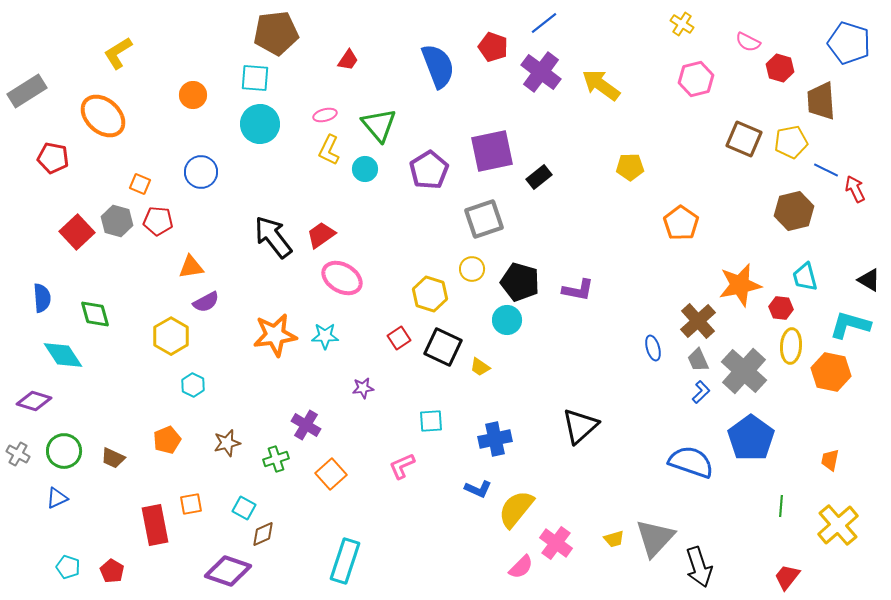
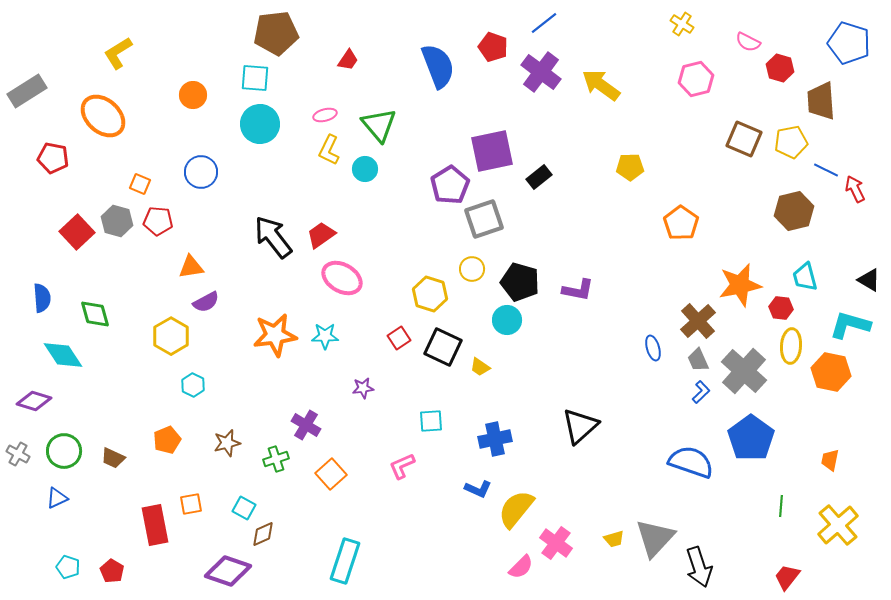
purple pentagon at (429, 170): moved 21 px right, 15 px down
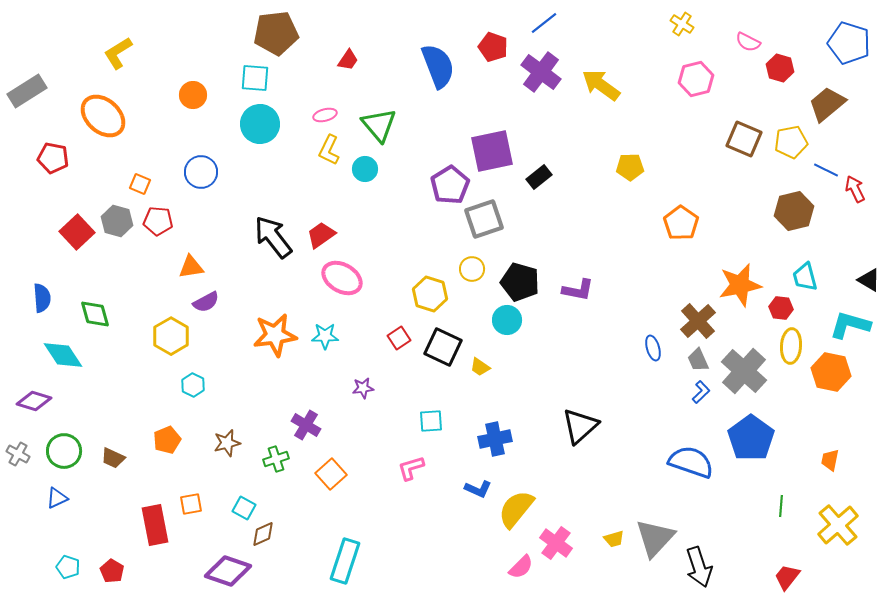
brown trapezoid at (821, 101): moved 6 px right, 3 px down; rotated 54 degrees clockwise
pink L-shape at (402, 466): moved 9 px right, 2 px down; rotated 8 degrees clockwise
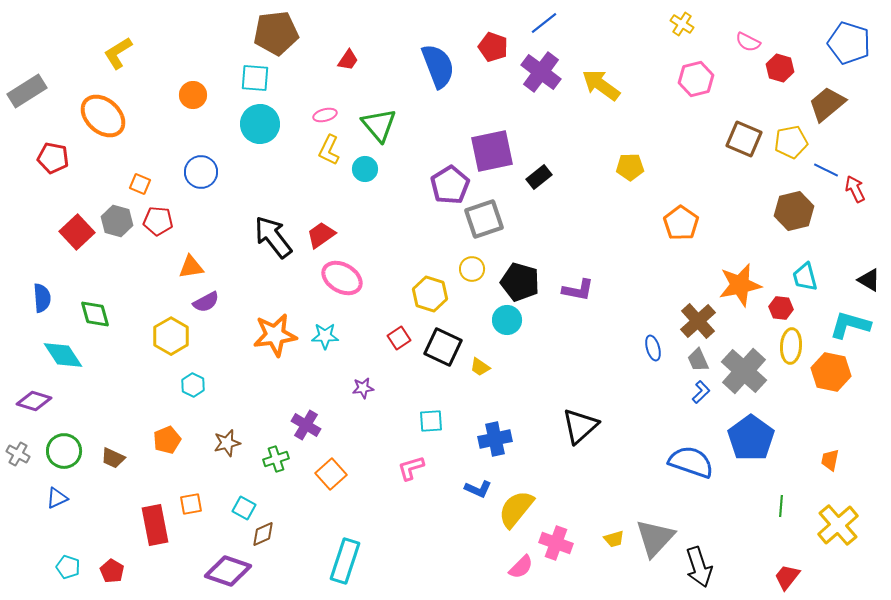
pink cross at (556, 543): rotated 16 degrees counterclockwise
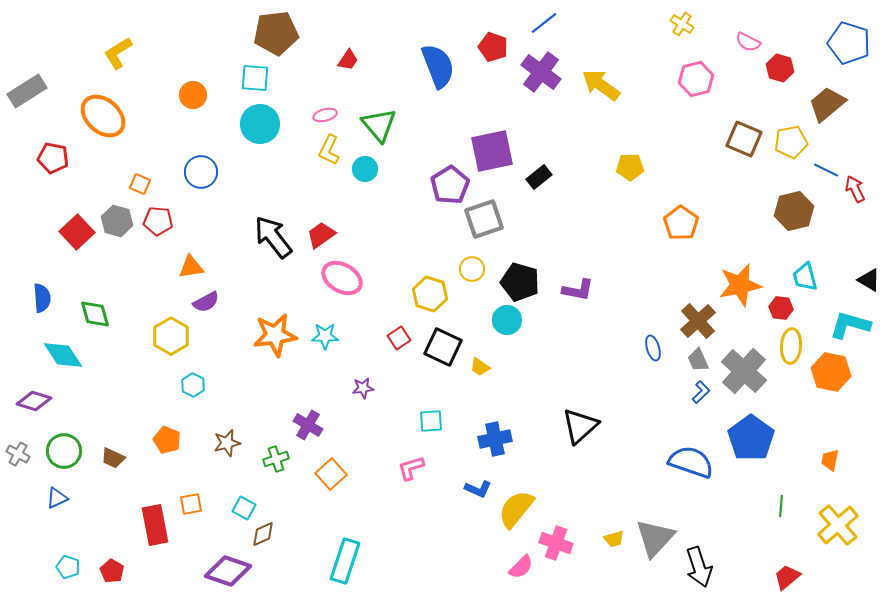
purple cross at (306, 425): moved 2 px right
orange pentagon at (167, 440): rotated 28 degrees counterclockwise
red trapezoid at (787, 577): rotated 12 degrees clockwise
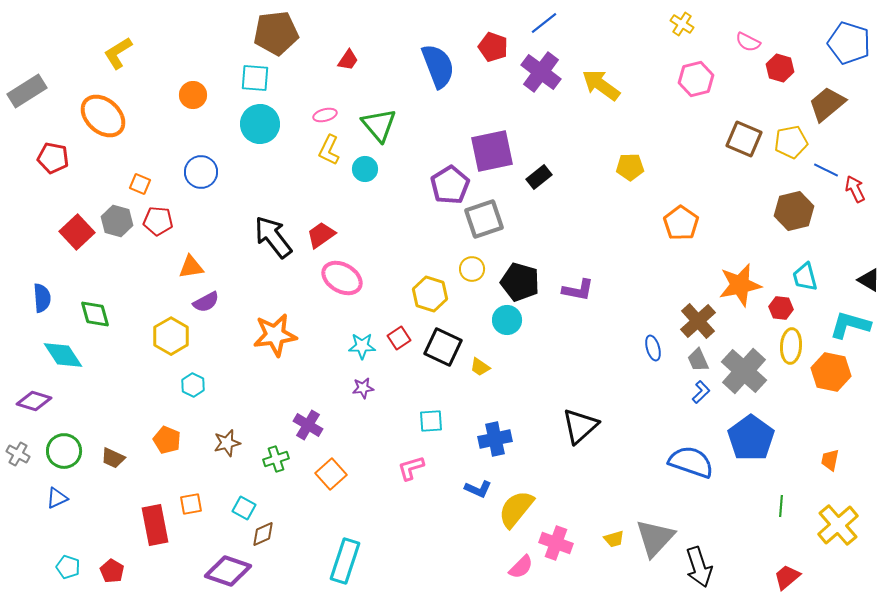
cyan star at (325, 336): moved 37 px right, 10 px down
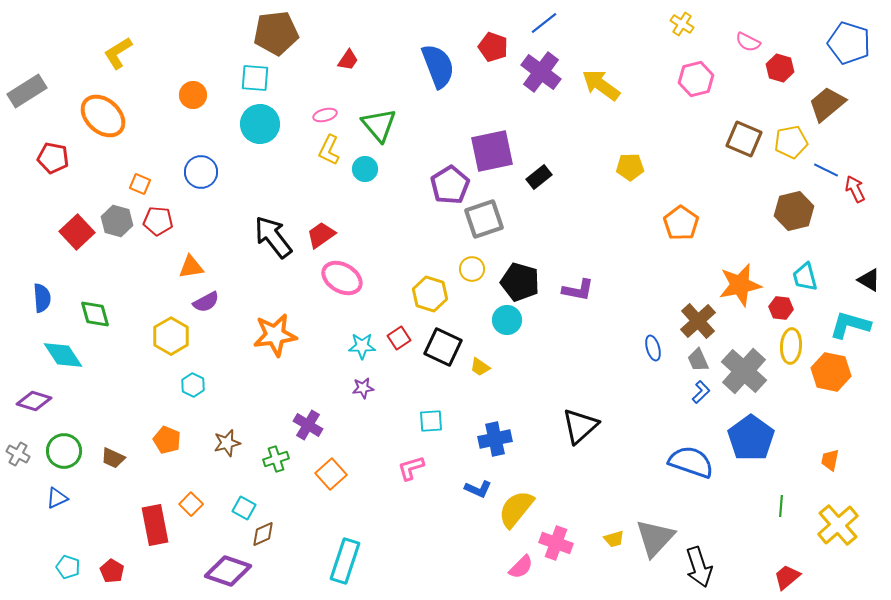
orange square at (191, 504): rotated 35 degrees counterclockwise
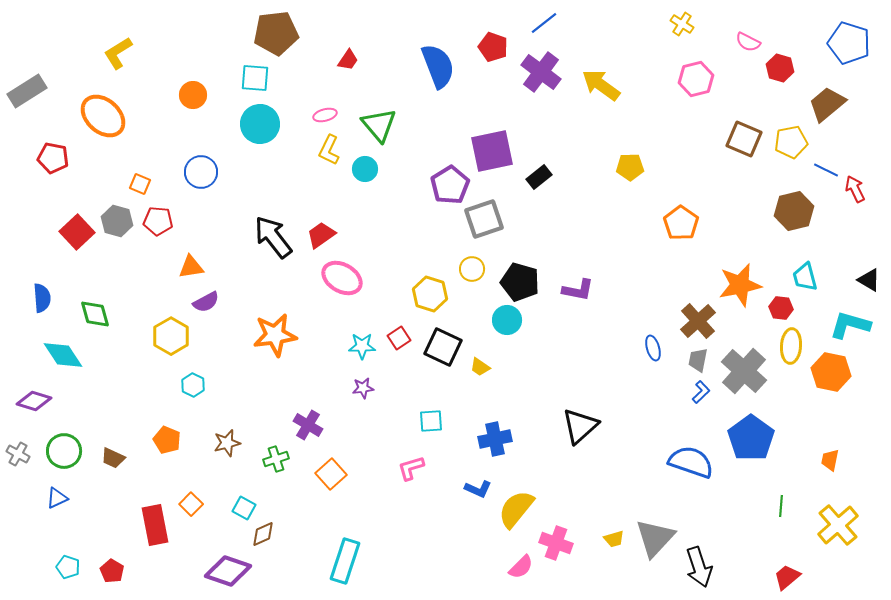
gray trapezoid at (698, 360): rotated 35 degrees clockwise
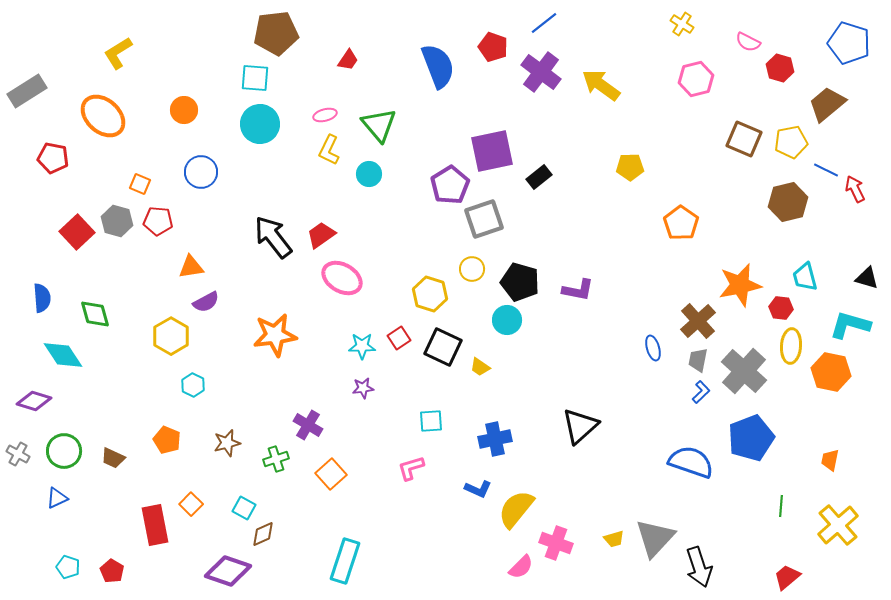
orange circle at (193, 95): moved 9 px left, 15 px down
cyan circle at (365, 169): moved 4 px right, 5 px down
brown hexagon at (794, 211): moved 6 px left, 9 px up
black triangle at (869, 280): moved 2 px left, 2 px up; rotated 15 degrees counterclockwise
blue pentagon at (751, 438): rotated 15 degrees clockwise
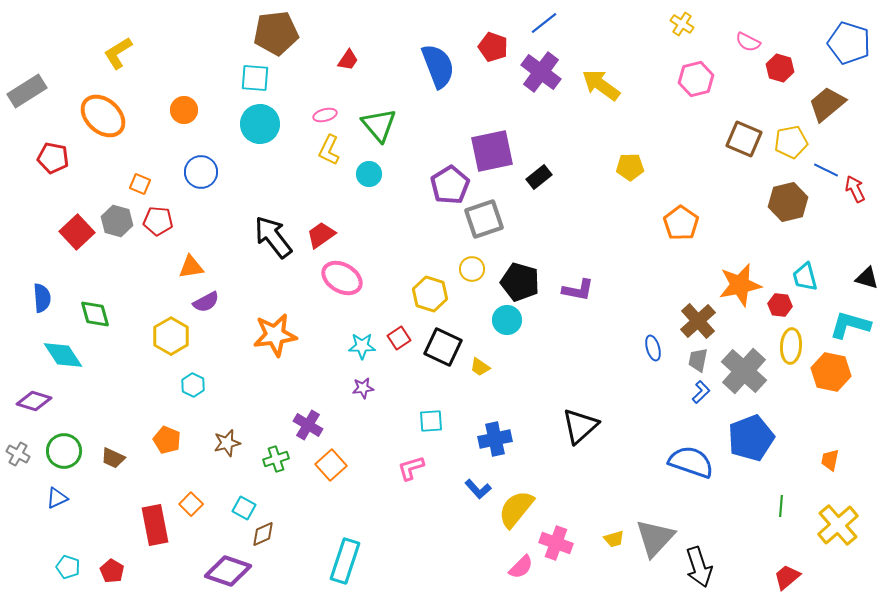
red hexagon at (781, 308): moved 1 px left, 3 px up
orange square at (331, 474): moved 9 px up
blue L-shape at (478, 489): rotated 24 degrees clockwise
